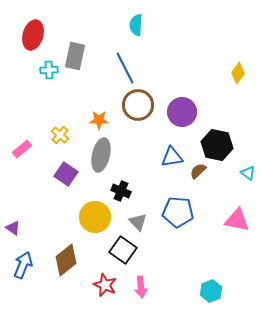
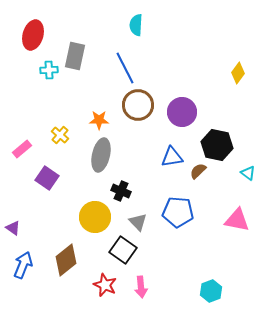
purple square: moved 19 px left, 4 px down
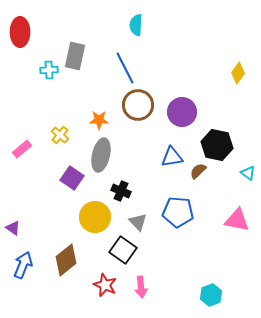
red ellipse: moved 13 px left, 3 px up; rotated 16 degrees counterclockwise
purple square: moved 25 px right
cyan hexagon: moved 4 px down
